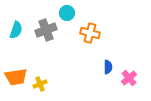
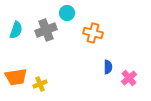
orange cross: moved 3 px right
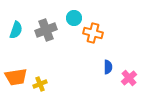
cyan circle: moved 7 px right, 5 px down
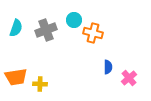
cyan circle: moved 2 px down
cyan semicircle: moved 2 px up
yellow cross: rotated 24 degrees clockwise
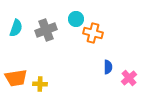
cyan circle: moved 2 px right, 1 px up
orange trapezoid: moved 1 px down
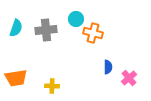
gray cross: rotated 15 degrees clockwise
yellow cross: moved 12 px right, 2 px down
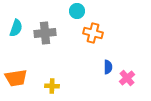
cyan circle: moved 1 px right, 8 px up
gray cross: moved 1 px left, 3 px down
pink cross: moved 2 px left
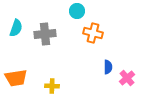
gray cross: moved 1 px down
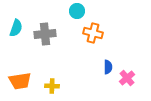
orange trapezoid: moved 4 px right, 3 px down
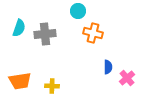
cyan circle: moved 1 px right
cyan semicircle: moved 3 px right
